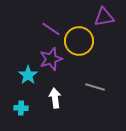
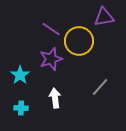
cyan star: moved 8 px left
gray line: moved 5 px right; rotated 66 degrees counterclockwise
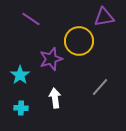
purple line: moved 20 px left, 10 px up
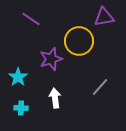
cyan star: moved 2 px left, 2 px down
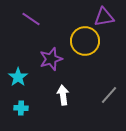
yellow circle: moved 6 px right
gray line: moved 9 px right, 8 px down
white arrow: moved 8 px right, 3 px up
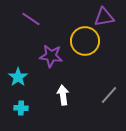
purple star: moved 3 px up; rotated 25 degrees clockwise
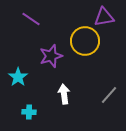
purple star: rotated 25 degrees counterclockwise
white arrow: moved 1 px right, 1 px up
cyan cross: moved 8 px right, 4 px down
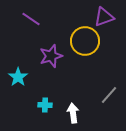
purple triangle: rotated 10 degrees counterclockwise
white arrow: moved 9 px right, 19 px down
cyan cross: moved 16 px right, 7 px up
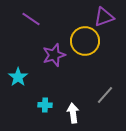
purple star: moved 3 px right, 1 px up
gray line: moved 4 px left
